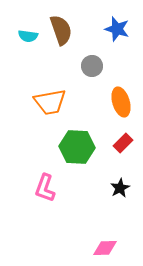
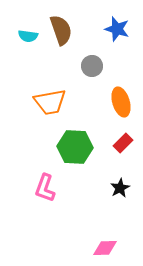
green hexagon: moved 2 px left
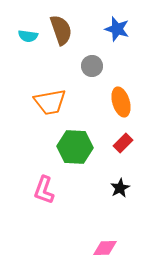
pink L-shape: moved 1 px left, 2 px down
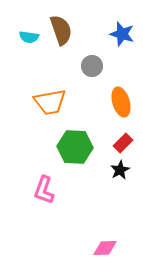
blue star: moved 5 px right, 5 px down
cyan semicircle: moved 1 px right, 1 px down
black star: moved 18 px up
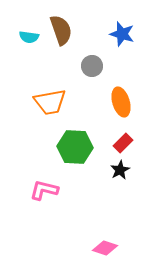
pink L-shape: rotated 84 degrees clockwise
pink diamond: rotated 20 degrees clockwise
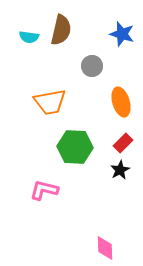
brown semicircle: rotated 32 degrees clockwise
pink diamond: rotated 70 degrees clockwise
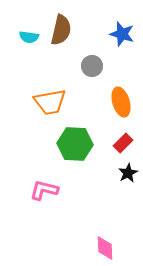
green hexagon: moved 3 px up
black star: moved 8 px right, 3 px down
